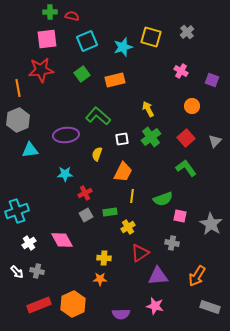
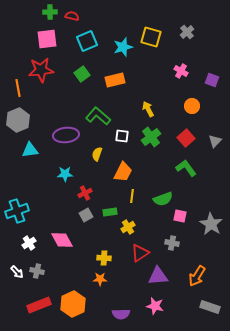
white square at (122, 139): moved 3 px up; rotated 16 degrees clockwise
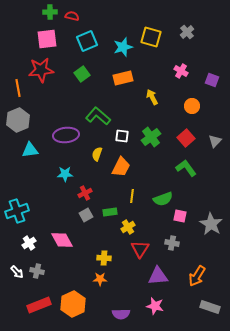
orange rectangle at (115, 80): moved 8 px right, 2 px up
yellow arrow at (148, 109): moved 4 px right, 12 px up
orange trapezoid at (123, 172): moved 2 px left, 5 px up
red triangle at (140, 253): moved 4 px up; rotated 24 degrees counterclockwise
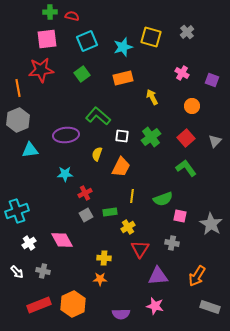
pink cross at (181, 71): moved 1 px right, 2 px down
gray cross at (37, 271): moved 6 px right
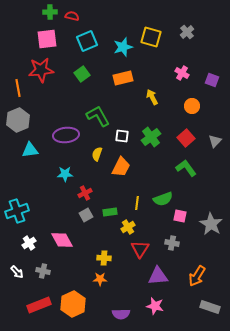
green L-shape at (98, 116): rotated 20 degrees clockwise
yellow line at (132, 196): moved 5 px right, 7 px down
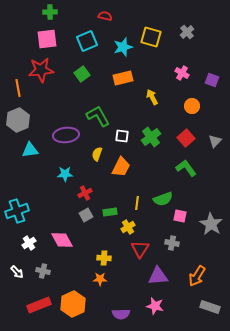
red semicircle at (72, 16): moved 33 px right
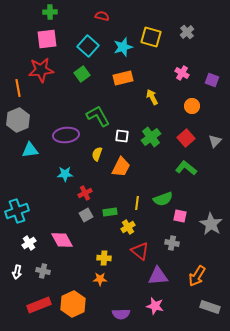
red semicircle at (105, 16): moved 3 px left
cyan square at (87, 41): moved 1 px right, 5 px down; rotated 25 degrees counterclockwise
green L-shape at (186, 168): rotated 15 degrees counterclockwise
red triangle at (140, 249): moved 2 px down; rotated 24 degrees counterclockwise
white arrow at (17, 272): rotated 56 degrees clockwise
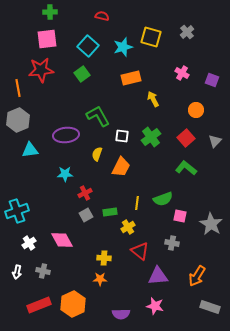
orange rectangle at (123, 78): moved 8 px right
yellow arrow at (152, 97): moved 1 px right, 2 px down
orange circle at (192, 106): moved 4 px right, 4 px down
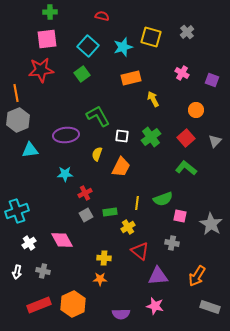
orange line at (18, 88): moved 2 px left, 5 px down
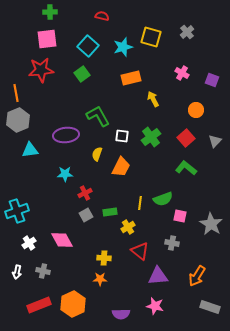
yellow line at (137, 203): moved 3 px right
